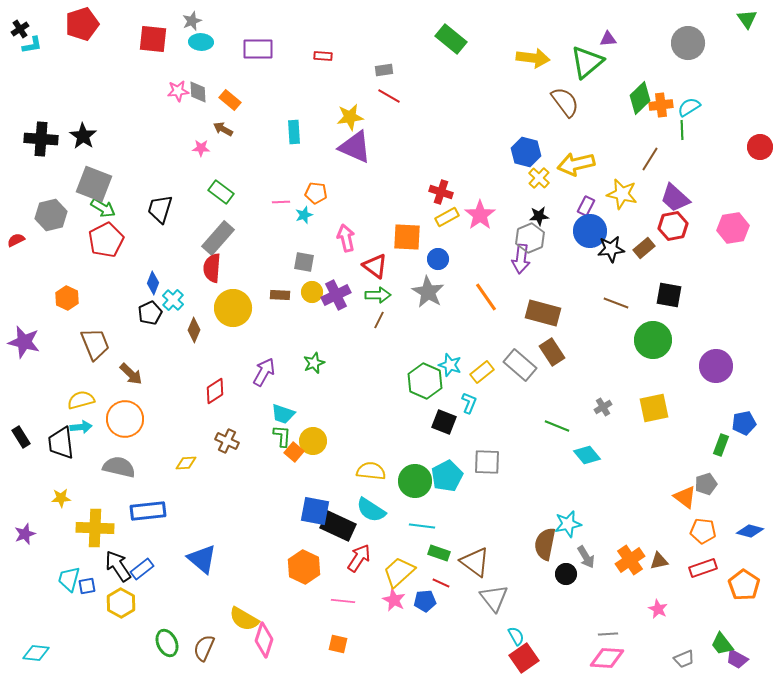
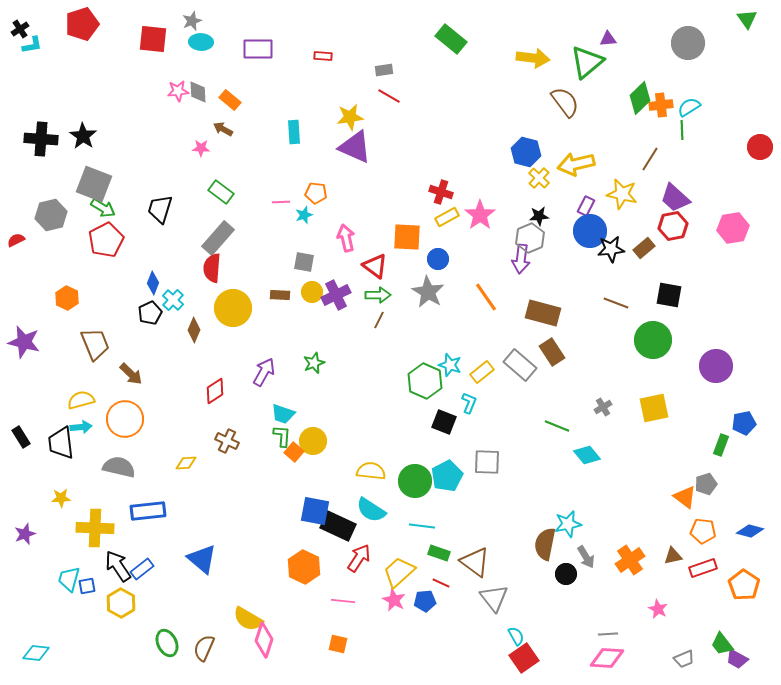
brown triangle at (659, 561): moved 14 px right, 5 px up
yellow semicircle at (244, 619): moved 4 px right
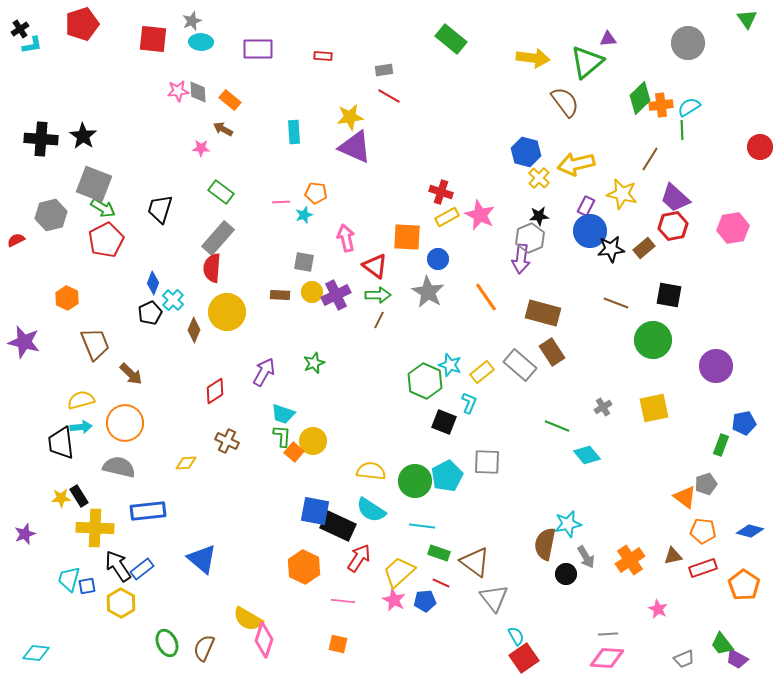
pink star at (480, 215): rotated 12 degrees counterclockwise
yellow circle at (233, 308): moved 6 px left, 4 px down
orange circle at (125, 419): moved 4 px down
black rectangle at (21, 437): moved 58 px right, 59 px down
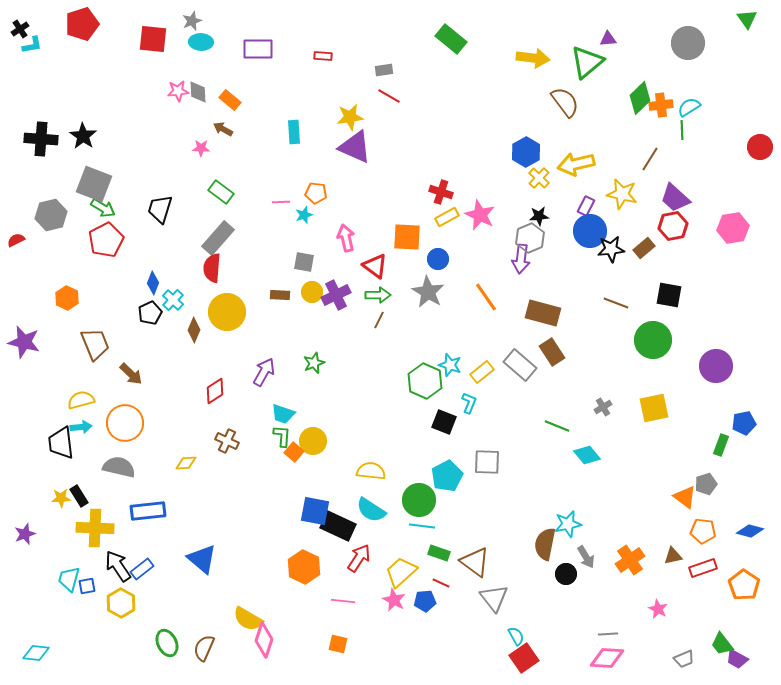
blue hexagon at (526, 152): rotated 16 degrees clockwise
green circle at (415, 481): moved 4 px right, 19 px down
yellow trapezoid at (399, 572): moved 2 px right
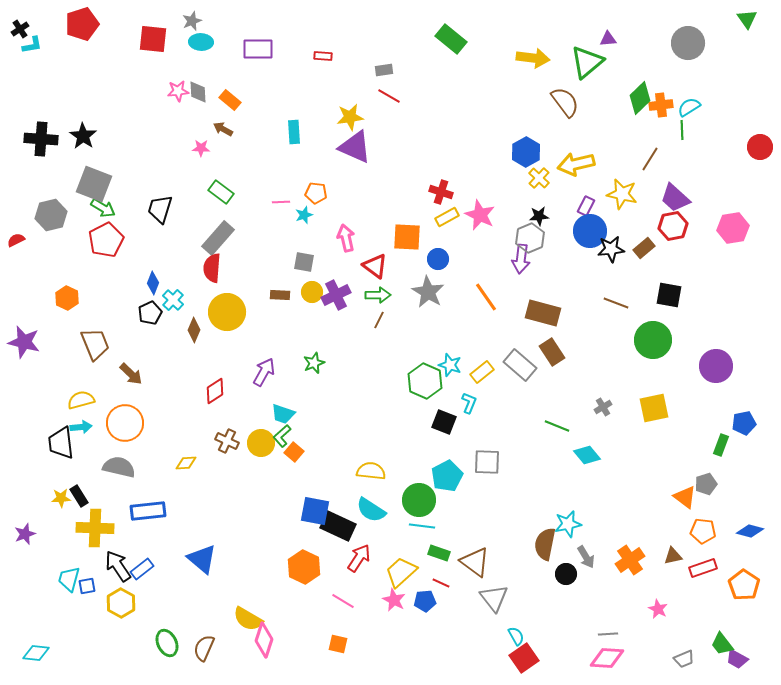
green L-shape at (282, 436): rotated 135 degrees counterclockwise
yellow circle at (313, 441): moved 52 px left, 2 px down
pink line at (343, 601): rotated 25 degrees clockwise
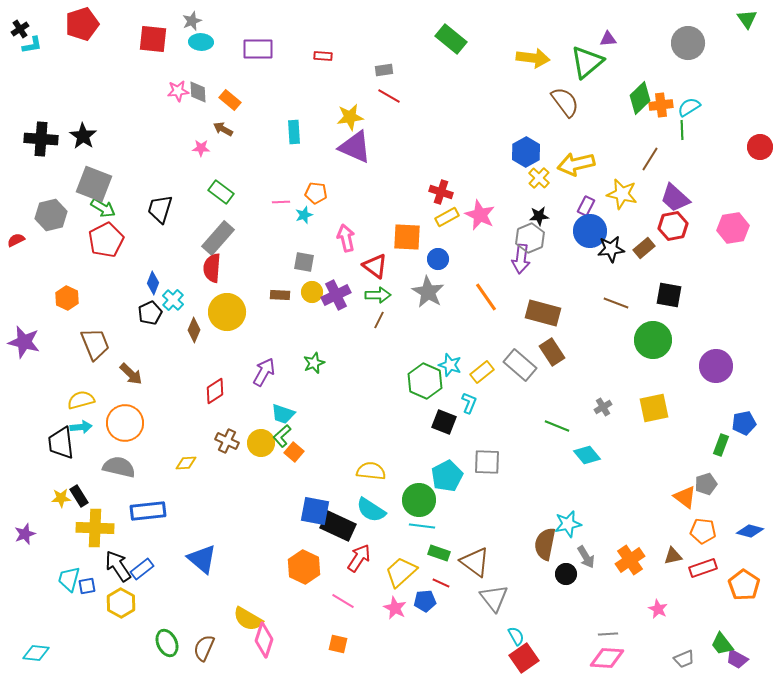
pink star at (394, 600): moved 1 px right, 8 px down
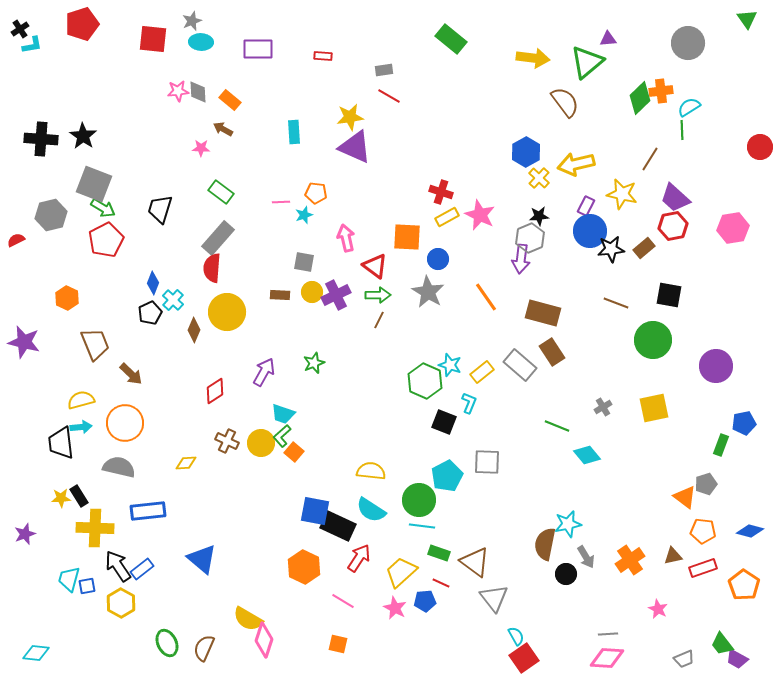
orange cross at (661, 105): moved 14 px up
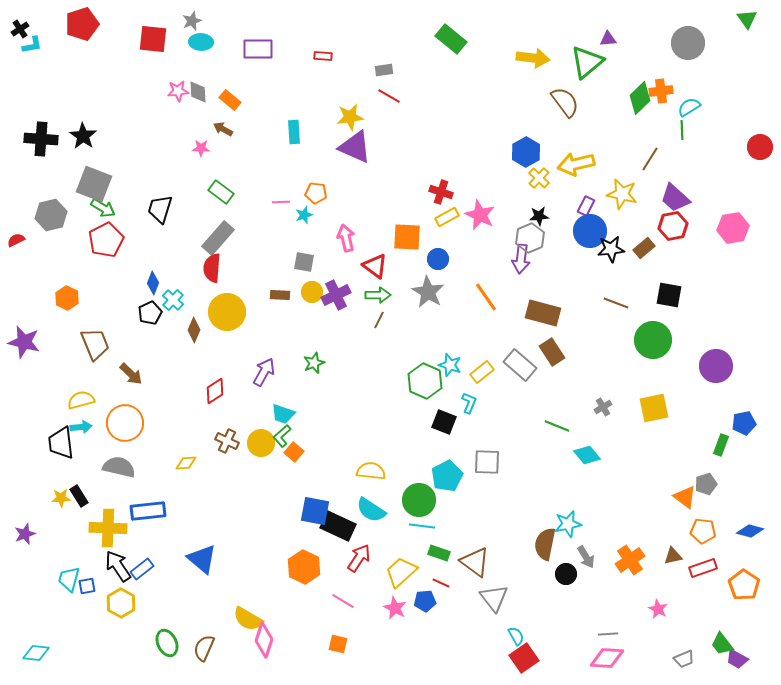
yellow cross at (95, 528): moved 13 px right
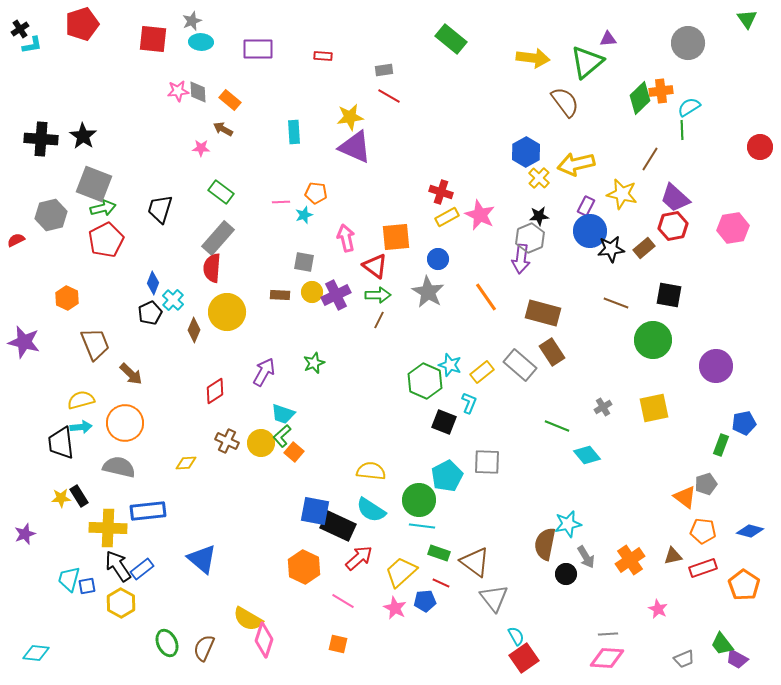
green arrow at (103, 208): rotated 45 degrees counterclockwise
orange square at (407, 237): moved 11 px left; rotated 8 degrees counterclockwise
red arrow at (359, 558): rotated 16 degrees clockwise
